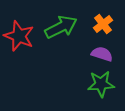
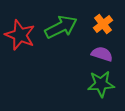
red star: moved 1 px right, 1 px up
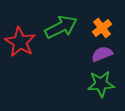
orange cross: moved 1 px left, 4 px down
red star: moved 7 px down; rotated 8 degrees clockwise
purple semicircle: rotated 40 degrees counterclockwise
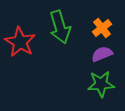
green arrow: moved 1 px left; rotated 100 degrees clockwise
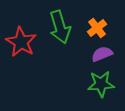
orange cross: moved 5 px left
red star: moved 1 px right
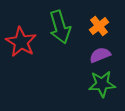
orange cross: moved 2 px right, 2 px up
purple semicircle: moved 2 px left, 1 px down
green star: moved 1 px right
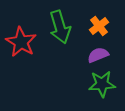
purple semicircle: moved 2 px left
